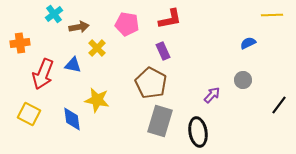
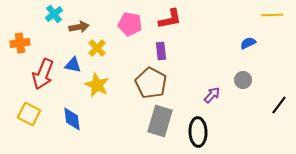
pink pentagon: moved 3 px right
purple rectangle: moved 2 px left; rotated 18 degrees clockwise
yellow star: moved 15 px up; rotated 15 degrees clockwise
black ellipse: rotated 8 degrees clockwise
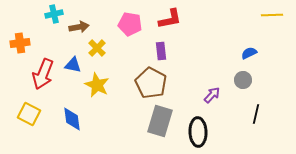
cyan cross: rotated 24 degrees clockwise
blue semicircle: moved 1 px right, 10 px down
black line: moved 23 px left, 9 px down; rotated 24 degrees counterclockwise
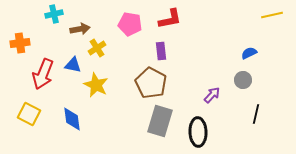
yellow line: rotated 10 degrees counterclockwise
brown arrow: moved 1 px right, 2 px down
yellow cross: rotated 12 degrees clockwise
yellow star: moved 1 px left
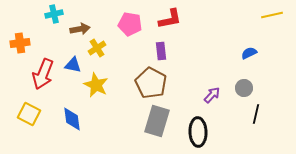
gray circle: moved 1 px right, 8 px down
gray rectangle: moved 3 px left
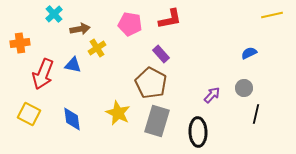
cyan cross: rotated 30 degrees counterclockwise
purple rectangle: moved 3 px down; rotated 36 degrees counterclockwise
yellow star: moved 22 px right, 28 px down
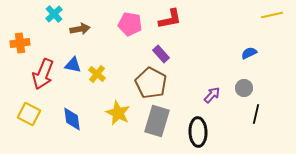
yellow cross: moved 26 px down; rotated 18 degrees counterclockwise
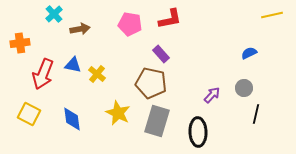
brown pentagon: rotated 16 degrees counterclockwise
